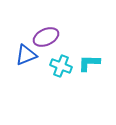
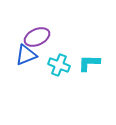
purple ellipse: moved 9 px left
cyan cross: moved 2 px left, 1 px up
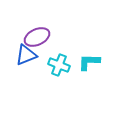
cyan L-shape: moved 1 px up
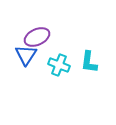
blue triangle: rotated 35 degrees counterclockwise
cyan L-shape: rotated 85 degrees counterclockwise
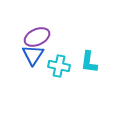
blue triangle: moved 7 px right
cyan cross: moved 1 px down; rotated 10 degrees counterclockwise
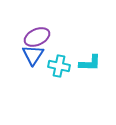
cyan L-shape: moved 1 px right, 1 px down; rotated 95 degrees counterclockwise
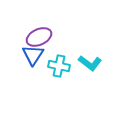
purple ellipse: moved 2 px right
cyan L-shape: rotated 35 degrees clockwise
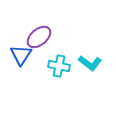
purple ellipse: rotated 15 degrees counterclockwise
blue triangle: moved 12 px left
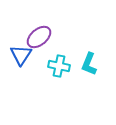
cyan L-shape: moved 1 px left, 1 px down; rotated 75 degrees clockwise
